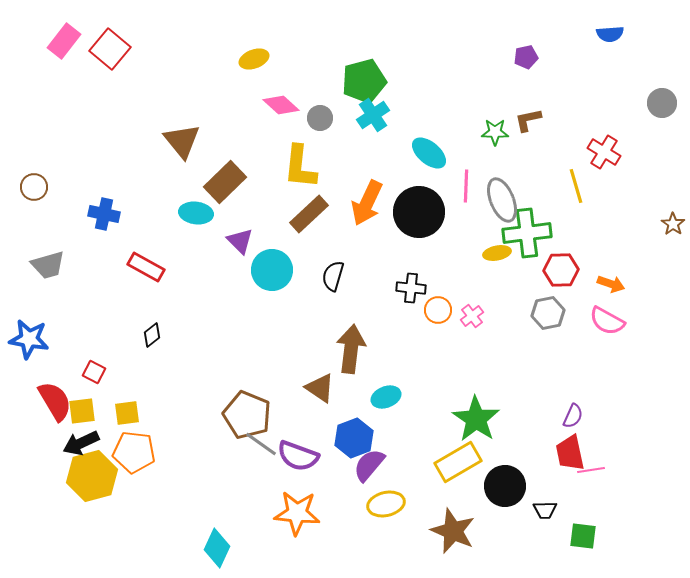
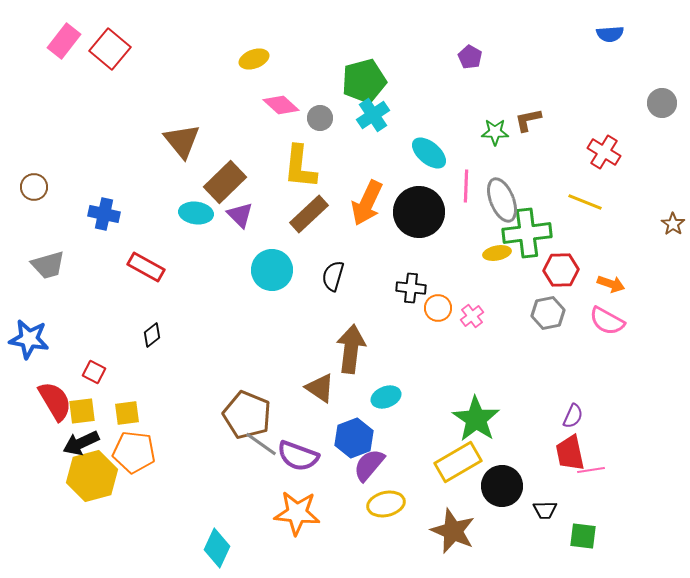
purple pentagon at (526, 57): moved 56 px left; rotated 30 degrees counterclockwise
yellow line at (576, 186): moved 9 px right, 16 px down; rotated 52 degrees counterclockwise
purple triangle at (240, 241): moved 26 px up
orange circle at (438, 310): moved 2 px up
black circle at (505, 486): moved 3 px left
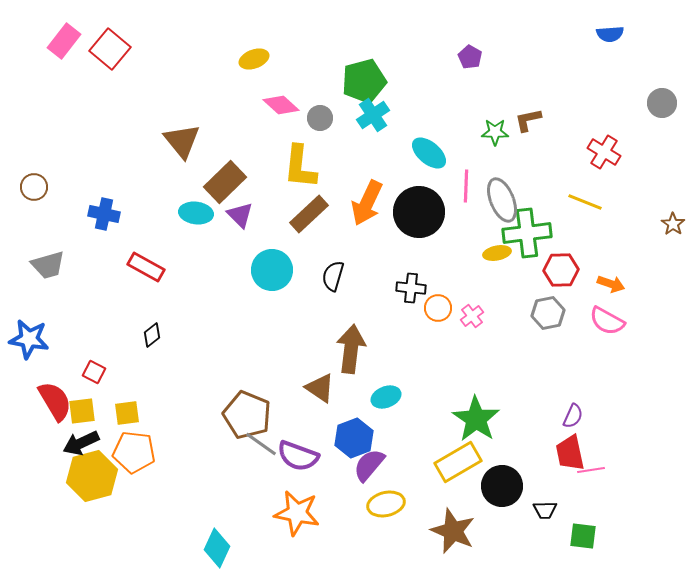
orange star at (297, 513): rotated 6 degrees clockwise
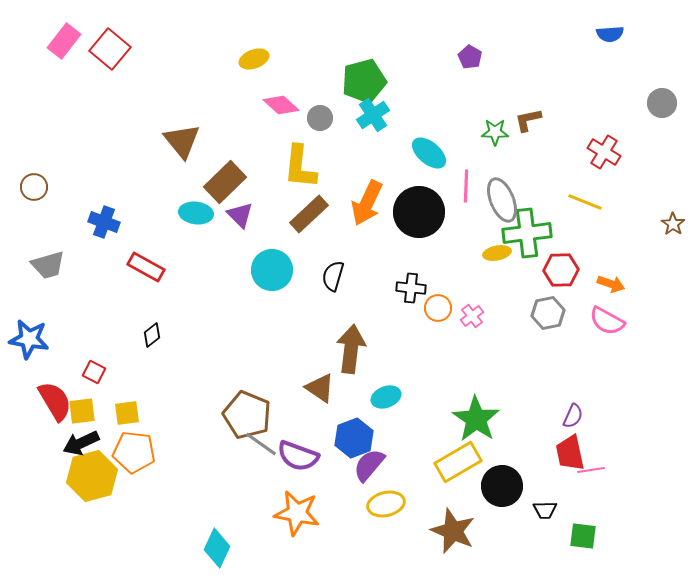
blue cross at (104, 214): moved 8 px down; rotated 8 degrees clockwise
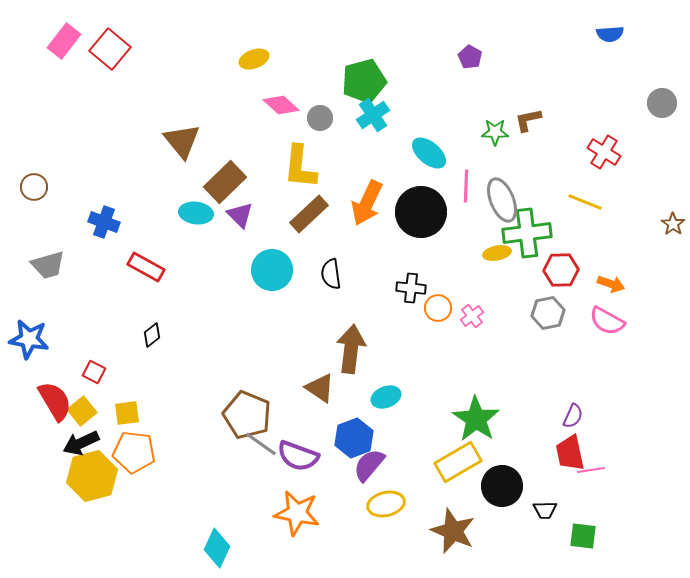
black circle at (419, 212): moved 2 px right
black semicircle at (333, 276): moved 2 px left, 2 px up; rotated 24 degrees counterclockwise
yellow square at (82, 411): rotated 32 degrees counterclockwise
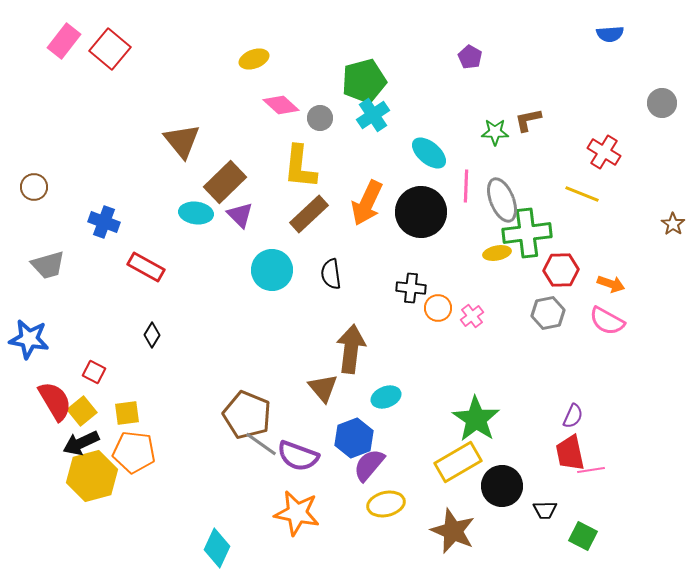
yellow line at (585, 202): moved 3 px left, 8 px up
black diamond at (152, 335): rotated 20 degrees counterclockwise
brown triangle at (320, 388): moved 3 px right; rotated 16 degrees clockwise
green square at (583, 536): rotated 20 degrees clockwise
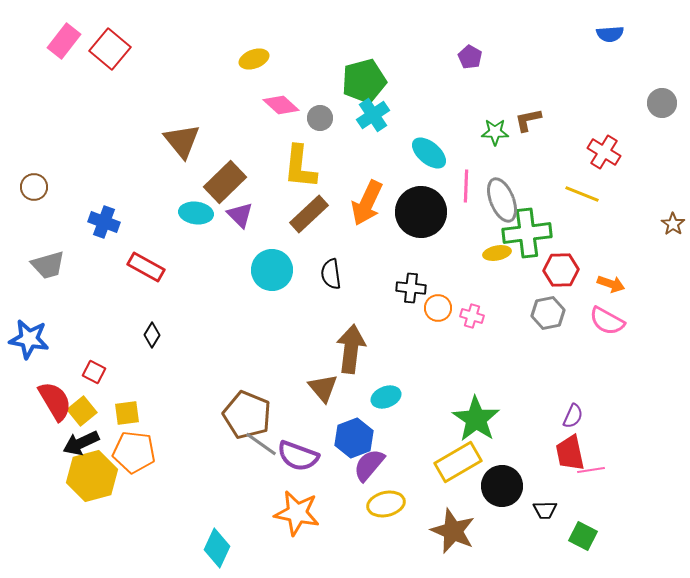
pink cross at (472, 316): rotated 35 degrees counterclockwise
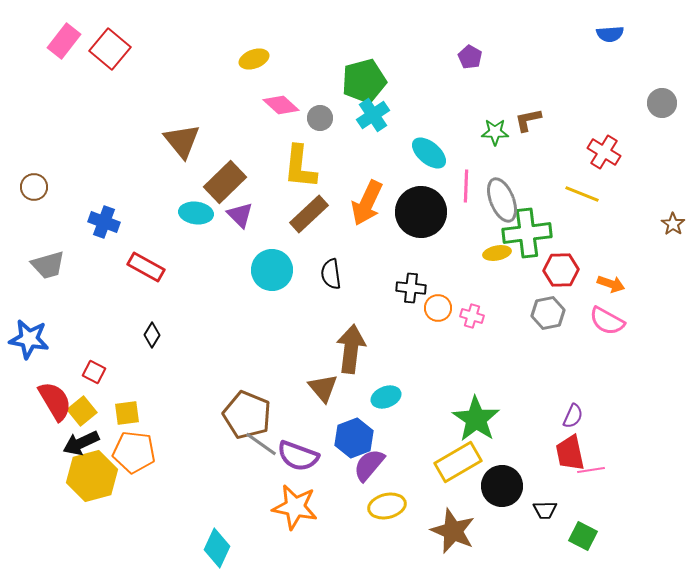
yellow ellipse at (386, 504): moved 1 px right, 2 px down
orange star at (297, 513): moved 2 px left, 6 px up
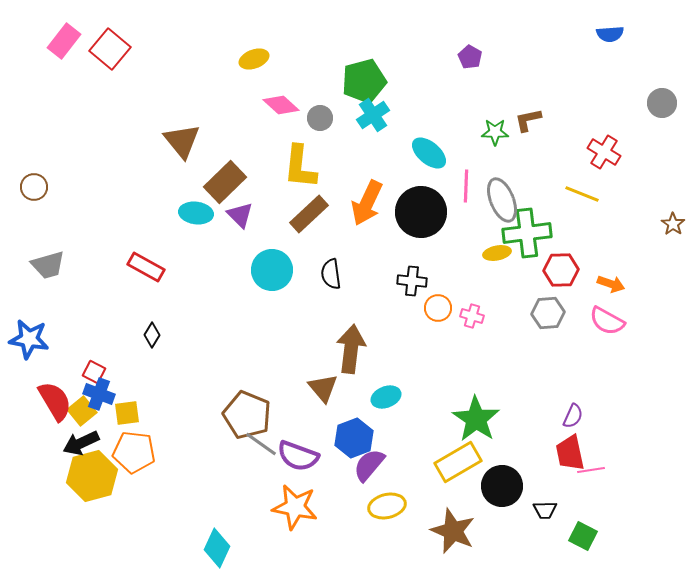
blue cross at (104, 222): moved 5 px left, 172 px down
black cross at (411, 288): moved 1 px right, 7 px up
gray hexagon at (548, 313): rotated 8 degrees clockwise
